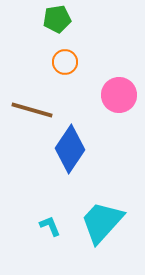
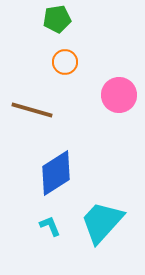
blue diamond: moved 14 px left, 24 px down; rotated 24 degrees clockwise
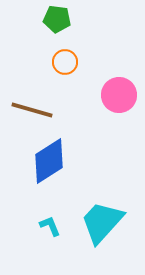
green pentagon: rotated 16 degrees clockwise
blue diamond: moved 7 px left, 12 px up
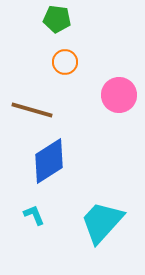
cyan L-shape: moved 16 px left, 11 px up
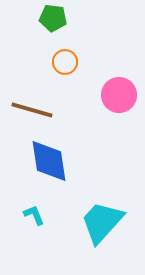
green pentagon: moved 4 px left, 1 px up
blue diamond: rotated 66 degrees counterclockwise
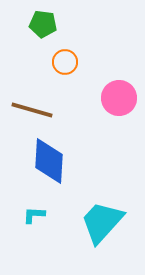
green pentagon: moved 10 px left, 6 px down
pink circle: moved 3 px down
blue diamond: rotated 12 degrees clockwise
cyan L-shape: rotated 65 degrees counterclockwise
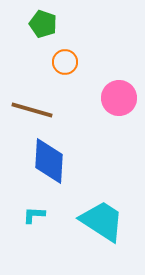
green pentagon: rotated 12 degrees clockwise
cyan trapezoid: moved 1 px up; rotated 81 degrees clockwise
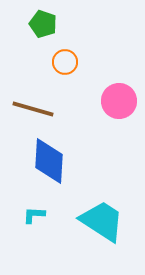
pink circle: moved 3 px down
brown line: moved 1 px right, 1 px up
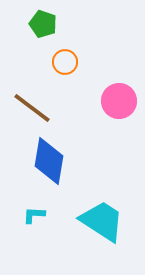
brown line: moved 1 px left, 1 px up; rotated 21 degrees clockwise
blue diamond: rotated 6 degrees clockwise
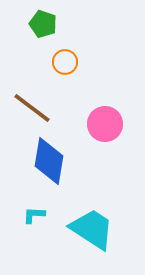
pink circle: moved 14 px left, 23 px down
cyan trapezoid: moved 10 px left, 8 px down
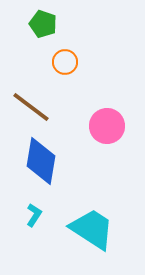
brown line: moved 1 px left, 1 px up
pink circle: moved 2 px right, 2 px down
blue diamond: moved 8 px left
cyan L-shape: rotated 120 degrees clockwise
